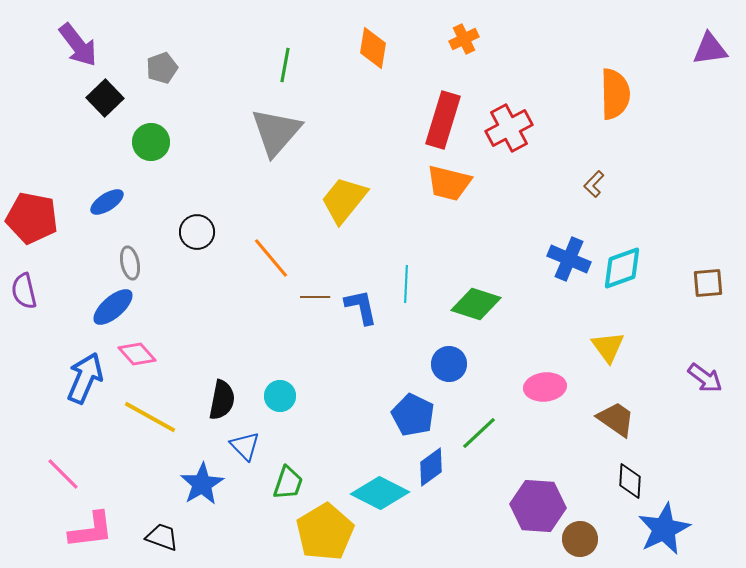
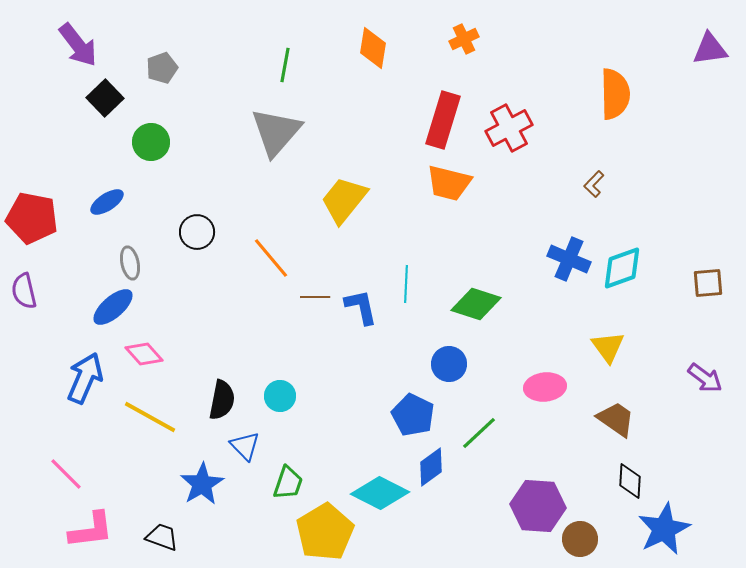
pink diamond at (137, 354): moved 7 px right
pink line at (63, 474): moved 3 px right
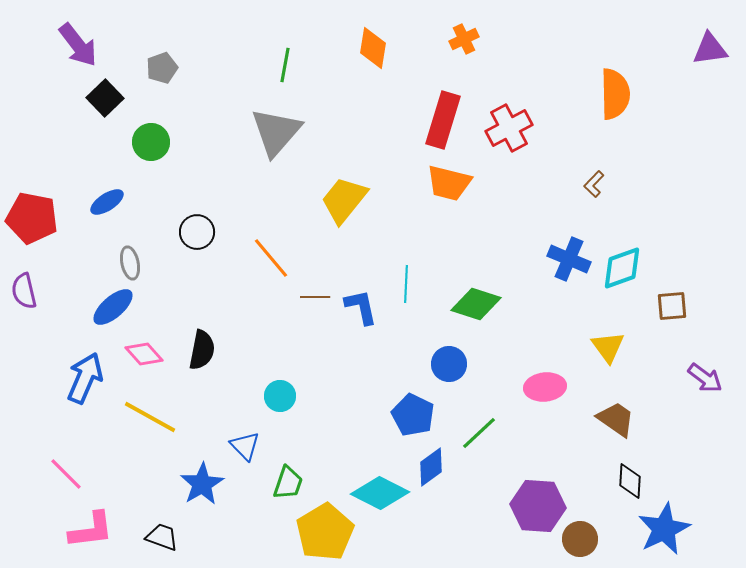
brown square at (708, 283): moved 36 px left, 23 px down
black semicircle at (222, 400): moved 20 px left, 50 px up
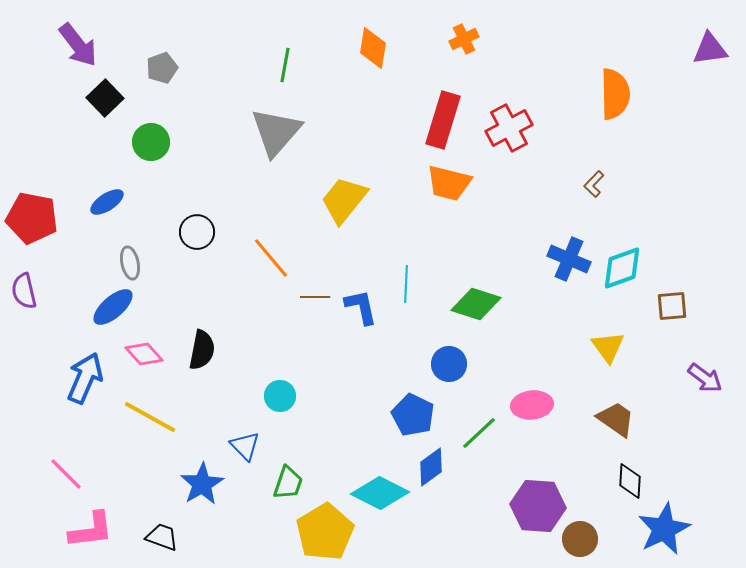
pink ellipse at (545, 387): moved 13 px left, 18 px down
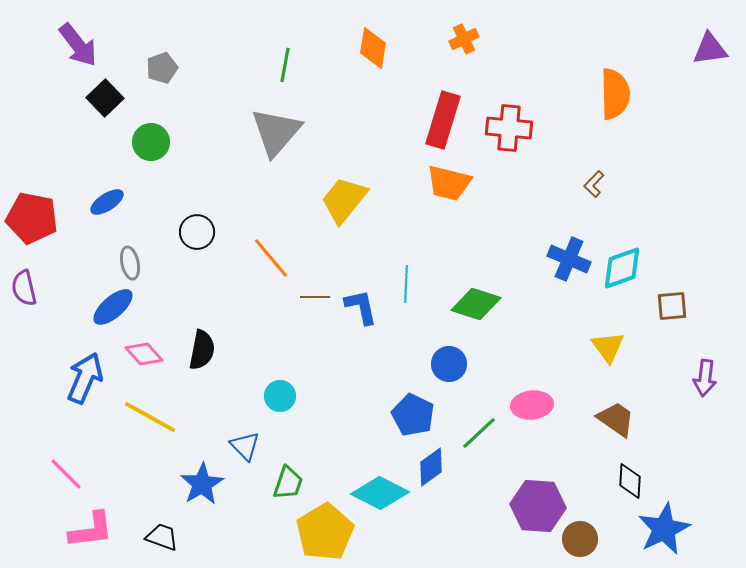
red cross at (509, 128): rotated 33 degrees clockwise
purple semicircle at (24, 291): moved 3 px up
purple arrow at (705, 378): rotated 60 degrees clockwise
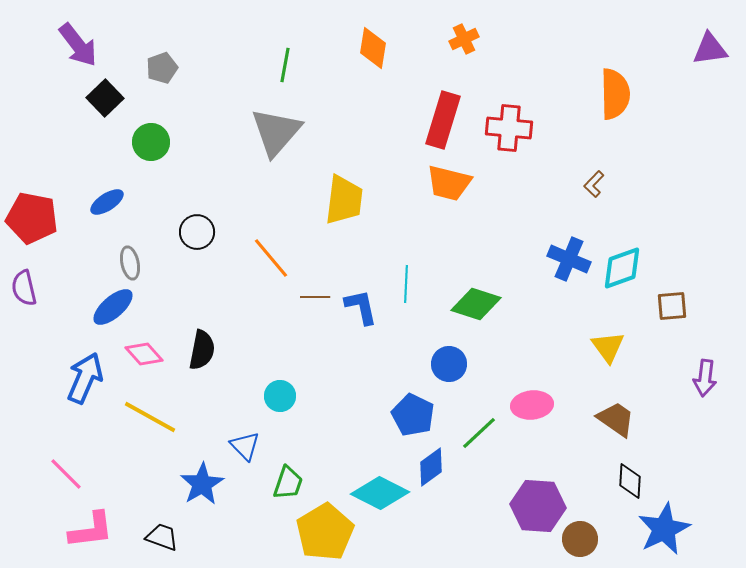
yellow trapezoid at (344, 200): rotated 148 degrees clockwise
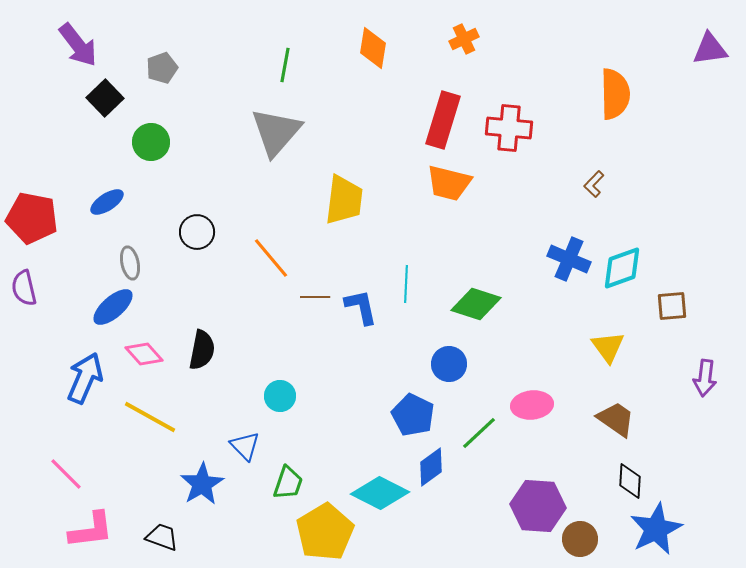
blue star at (664, 529): moved 8 px left
